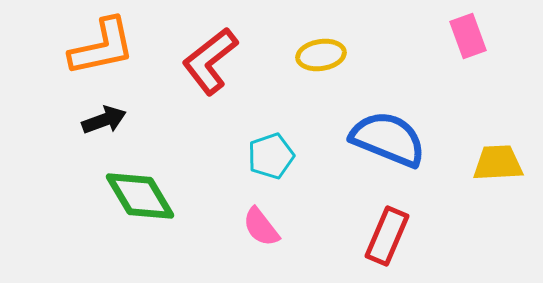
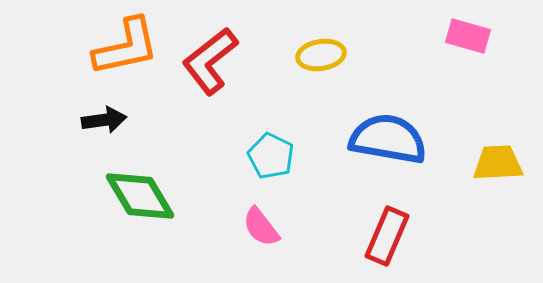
pink rectangle: rotated 54 degrees counterclockwise
orange L-shape: moved 24 px right
black arrow: rotated 12 degrees clockwise
blue semicircle: rotated 12 degrees counterclockwise
cyan pentagon: rotated 27 degrees counterclockwise
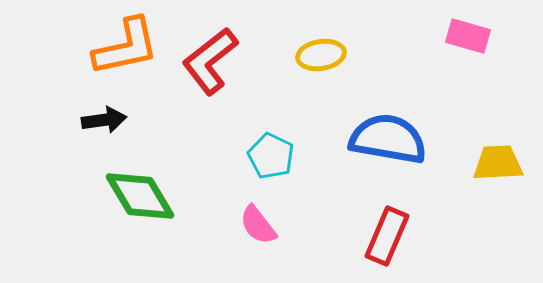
pink semicircle: moved 3 px left, 2 px up
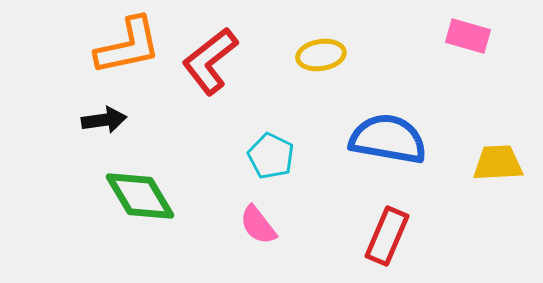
orange L-shape: moved 2 px right, 1 px up
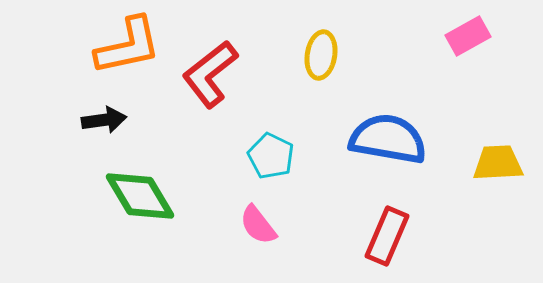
pink rectangle: rotated 45 degrees counterclockwise
yellow ellipse: rotated 72 degrees counterclockwise
red L-shape: moved 13 px down
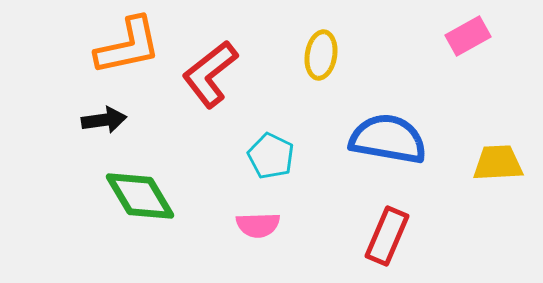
pink semicircle: rotated 54 degrees counterclockwise
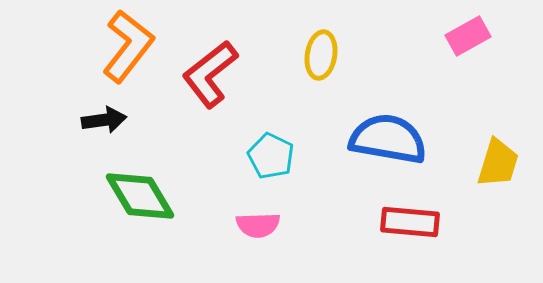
orange L-shape: rotated 40 degrees counterclockwise
yellow trapezoid: rotated 110 degrees clockwise
red rectangle: moved 23 px right, 14 px up; rotated 72 degrees clockwise
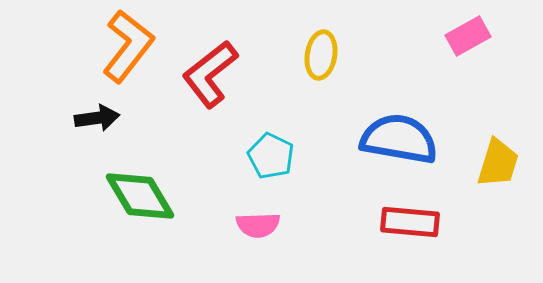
black arrow: moved 7 px left, 2 px up
blue semicircle: moved 11 px right
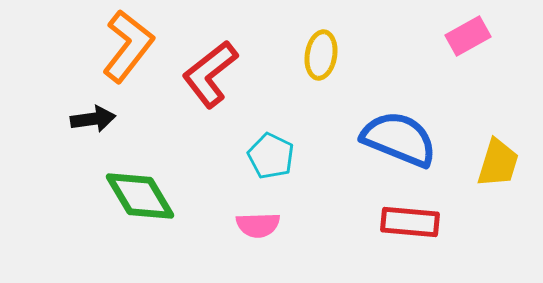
black arrow: moved 4 px left, 1 px down
blue semicircle: rotated 12 degrees clockwise
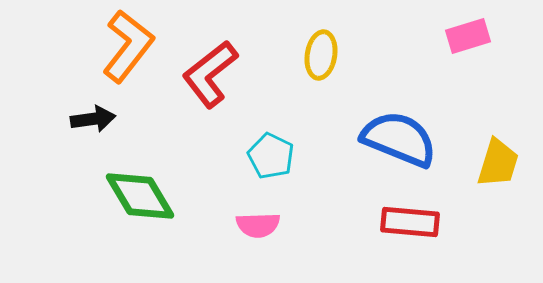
pink rectangle: rotated 12 degrees clockwise
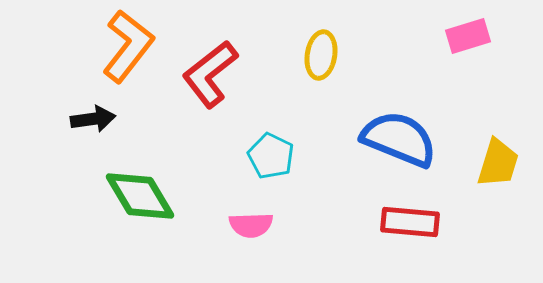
pink semicircle: moved 7 px left
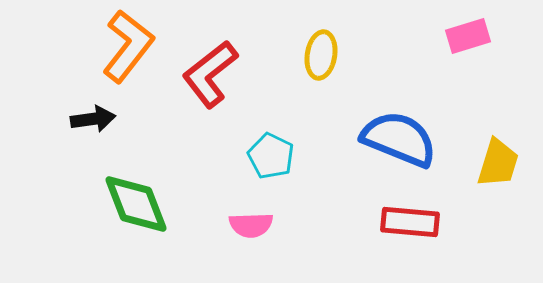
green diamond: moved 4 px left, 8 px down; rotated 10 degrees clockwise
